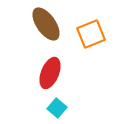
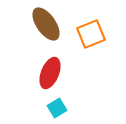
cyan square: rotated 18 degrees clockwise
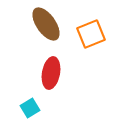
red ellipse: moved 1 px right; rotated 12 degrees counterclockwise
cyan square: moved 27 px left
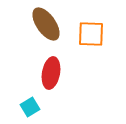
orange square: rotated 24 degrees clockwise
cyan square: moved 1 px up
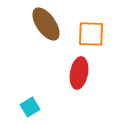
red ellipse: moved 28 px right
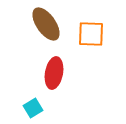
red ellipse: moved 25 px left
cyan square: moved 3 px right, 1 px down
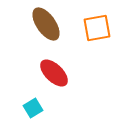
orange square: moved 6 px right, 6 px up; rotated 12 degrees counterclockwise
red ellipse: rotated 56 degrees counterclockwise
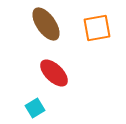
cyan square: moved 2 px right
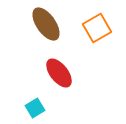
orange square: rotated 20 degrees counterclockwise
red ellipse: moved 5 px right; rotated 8 degrees clockwise
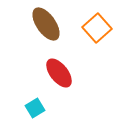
orange square: rotated 12 degrees counterclockwise
